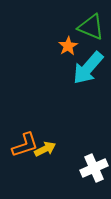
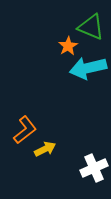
cyan arrow: rotated 36 degrees clockwise
orange L-shape: moved 15 px up; rotated 20 degrees counterclockwise
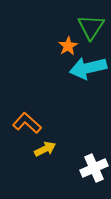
green triangle: rotated 40 degrees clockwise
orange L-shape: moved 2 px right, 7 px up; rotated 100 degrees counterclockwise
